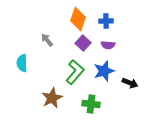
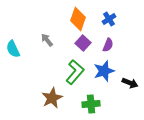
blue cross: moved 3 px right, 2 px up; rotated 32 degrees counterclockwise
purple semicircle: rotated 72 degrees counterclockwise
cyan semicircle: moved 9 px left, 14 px up; rotated 24 degrees counterclockwise
green cross: rotated 12 degrees counterclockwise
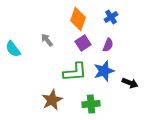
blue cross: moved 2 px right, 2 px up
purple square: rotated 14 degrees clockwise
cyan semicircle: rotated 12 degrees counterclockwise
green L-shape: rotated 45 degrees clockwise
brown star: moved 2 px down
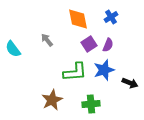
orange diamond: rotated 30 degrees counterclockwise
purple square: moved 6 px right, 1 px down
blue star: moved 1 px up
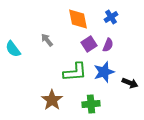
blue star: moved 2 px down
brown star: rotated 10 degrees counterclockwise
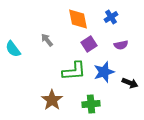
purple semicircle: moved 13 px right; rotated 56 degrees clockwise
green L-shape: moved 1 px left, 1 px up
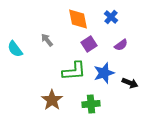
blue cross: rotated 16 degrees counterclockwise
purple semicircle: rotated 24 degrees counterclockwise
cyan semicircle: moved 2 px right
blue star: moved 1 px down
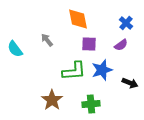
blue cross: moved 15 px right, 6 px down
purple square: rotated 35 degrees clockwise
blue star: moved 2 px left, 3 px up
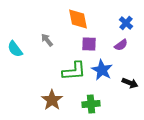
blue star: rotated 25 degrees counterclockwise
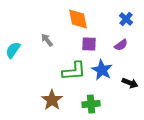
blue cross: moved 4 px up
cyan semicircle: moved 2 px left, 1 px down; rotated 72 degrees clockwise
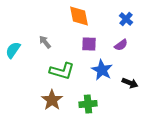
orange diamond: moved 1 px right, 3 px up
gray arrow: moved 2 px left, 2 px down
green L-shape: moved 12 px left; rotated 20 degrees clockwise
green cross: moved 3 px left
